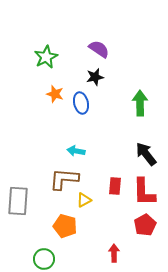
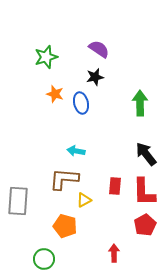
green star: rotated 10 degrees clockwise
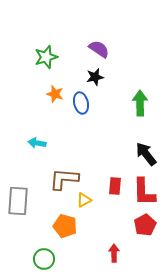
cyan arrow: moved 39 px left, 8 px up
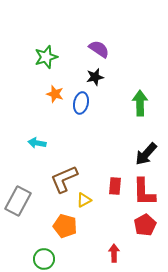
blue ellipse: rotated 25 degrees clockwise
black arrow: rotated 100 degrees counterclockwise
brown L-shape: rotated 28 degrees counterclockwise
gray rectangle: rotated 24 degrees clockwise
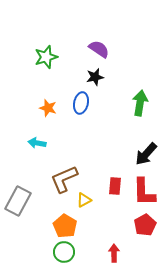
orange star: moved 7 px left, 14 px down
green arrow: rotated 10 degrees clockwise
orange pentagon: rotated 15 degrees clockwise
green circle: moved 20 px right, 7 px up
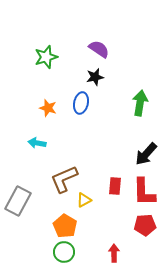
red pentagon: rotated 25 degrees clockwise
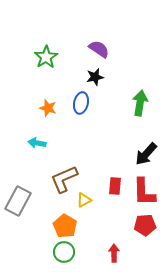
green star: rotated 15 degrees counterclockwise
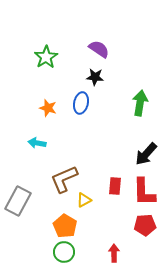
black star: rotated 18 degrees clockwise
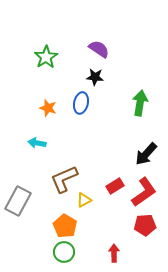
red rectangle: rotated 54 degrees clockwise
red L-shape: rotated 124 degrees counterclockwise
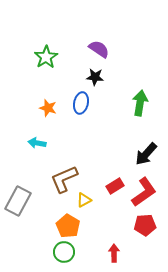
orange pentagon: moved 3 px right
